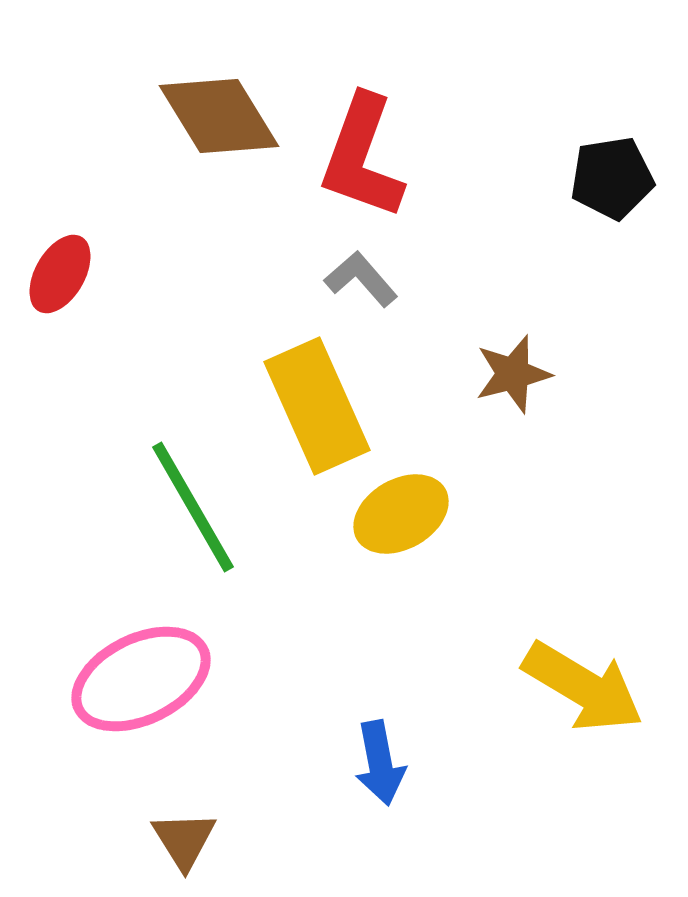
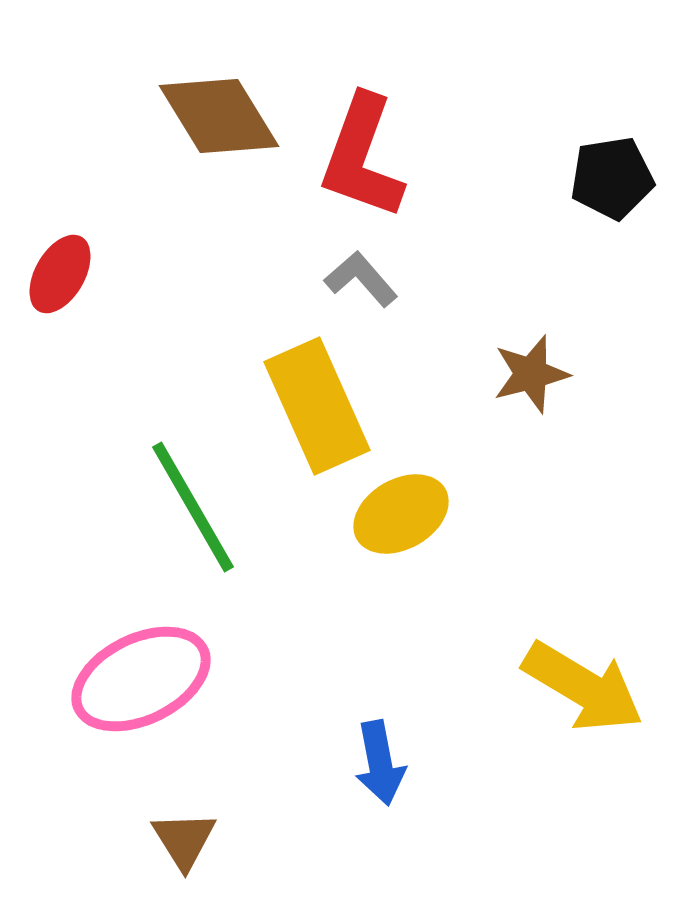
brown star: moved 18 px right
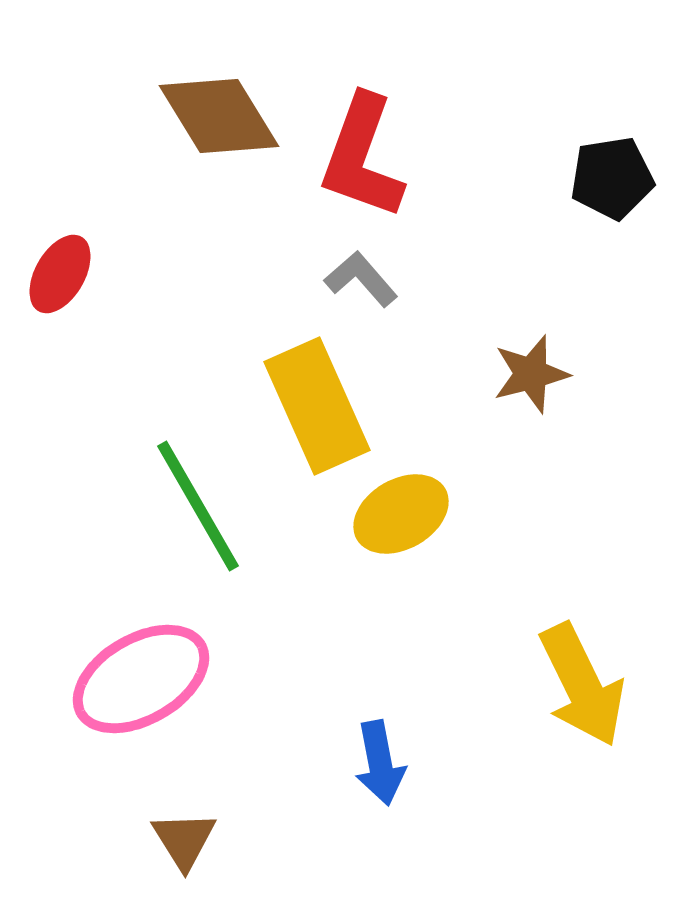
green line: moved 5 px right, 1 px up
pink ellipse: rotated 4 degrees counterclockwise
yellow arrow: moved 1 px left, 2 px up; rotated 33 degrees clockwise
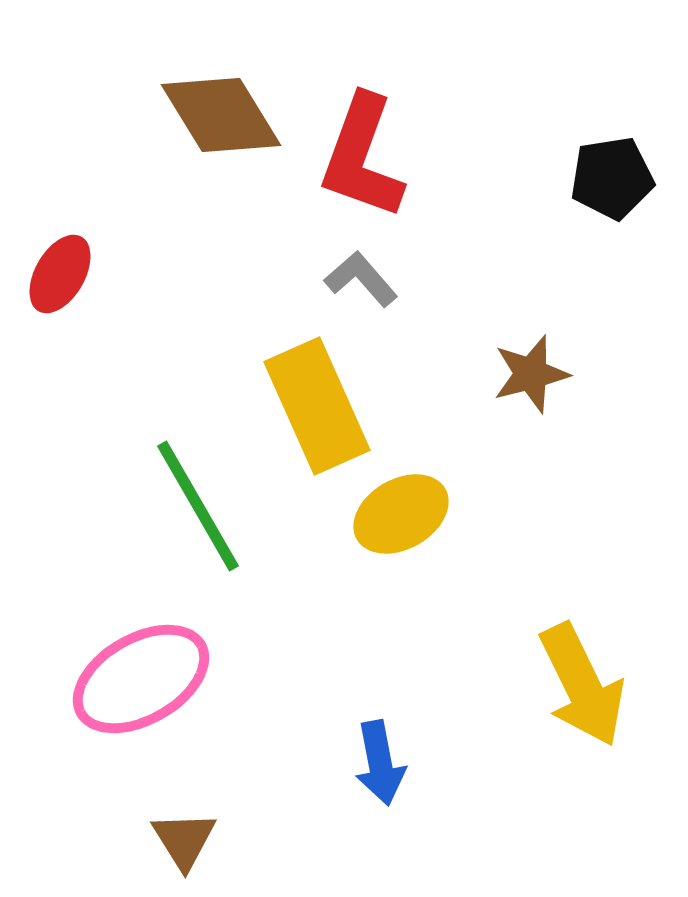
brown diamond: moved 2 px right, 1 px up
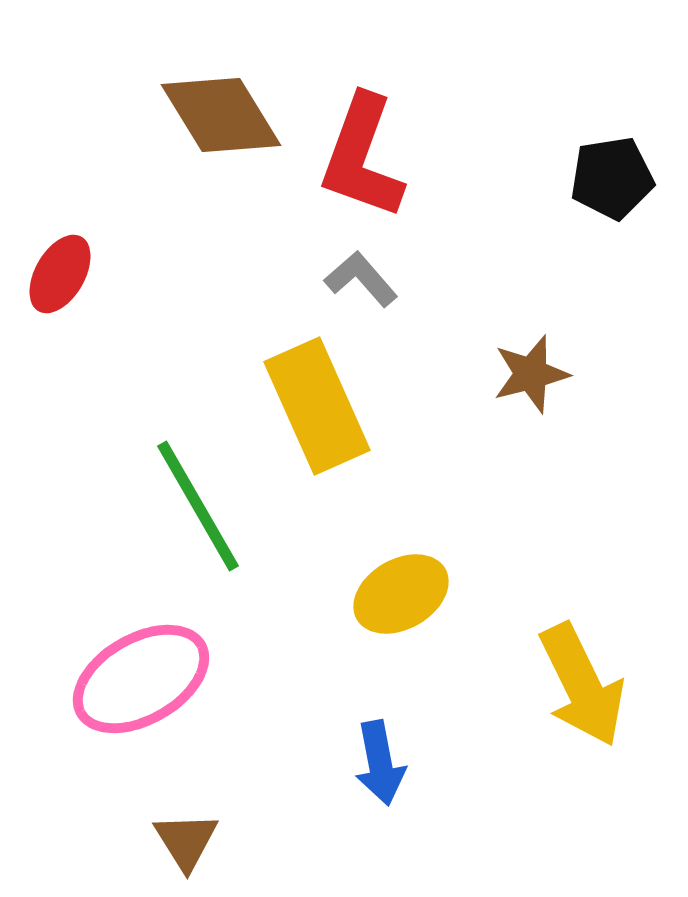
yellow ellipse: moved 80 px down
brown triangle: moved 2 px right, 1 px down
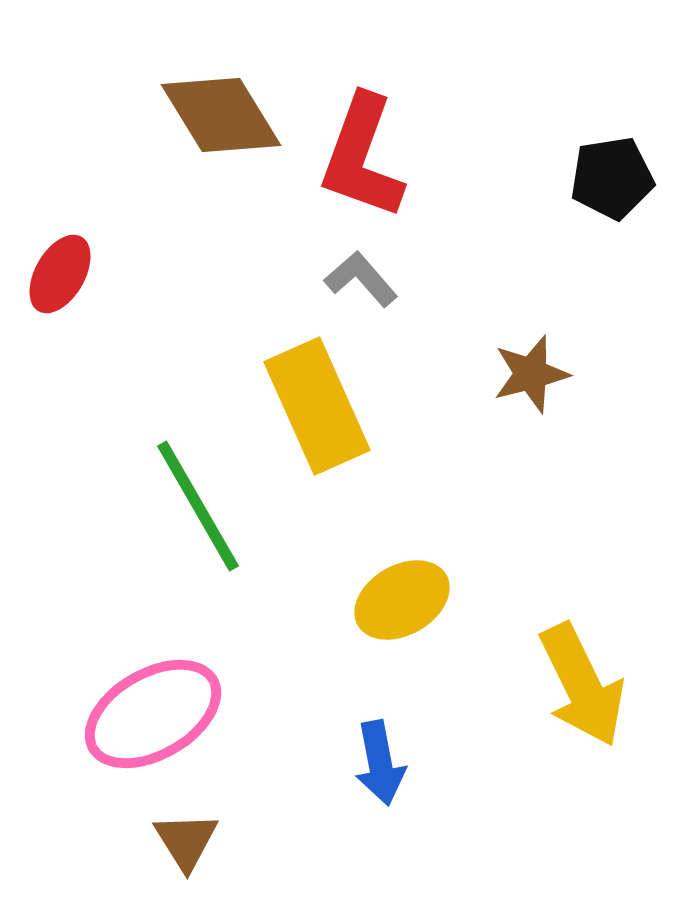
yellow ellipse: moved 1 px right, 6 px down
pink ellipse: moved 12 px right, 35 px down
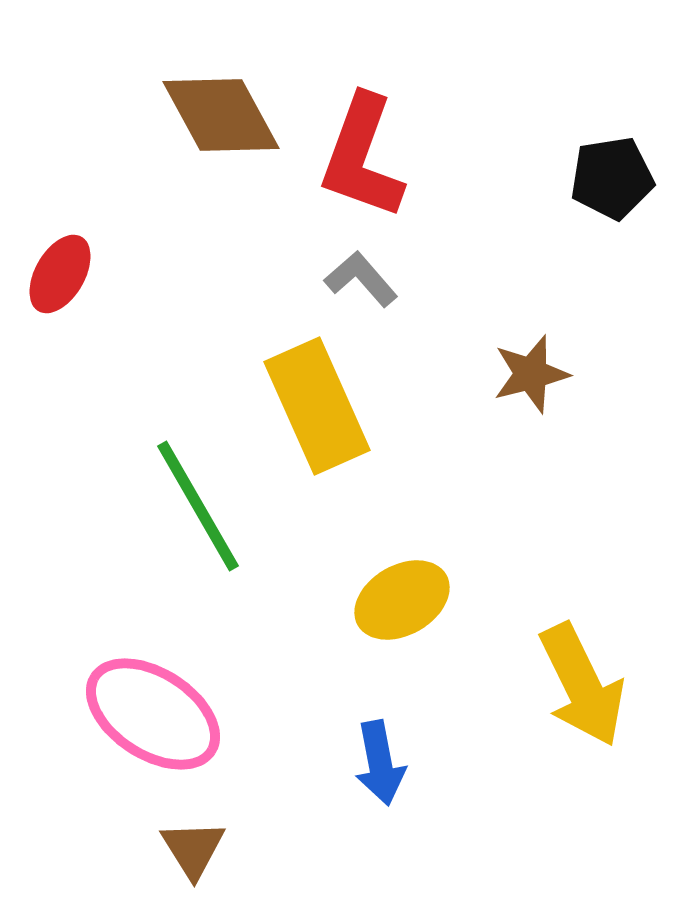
brown diamond: rotated 3 degrees clockwise
pink ellipse: rotated 63 degrees clockwise
brown triangle: moved 7 px right, 8 px down
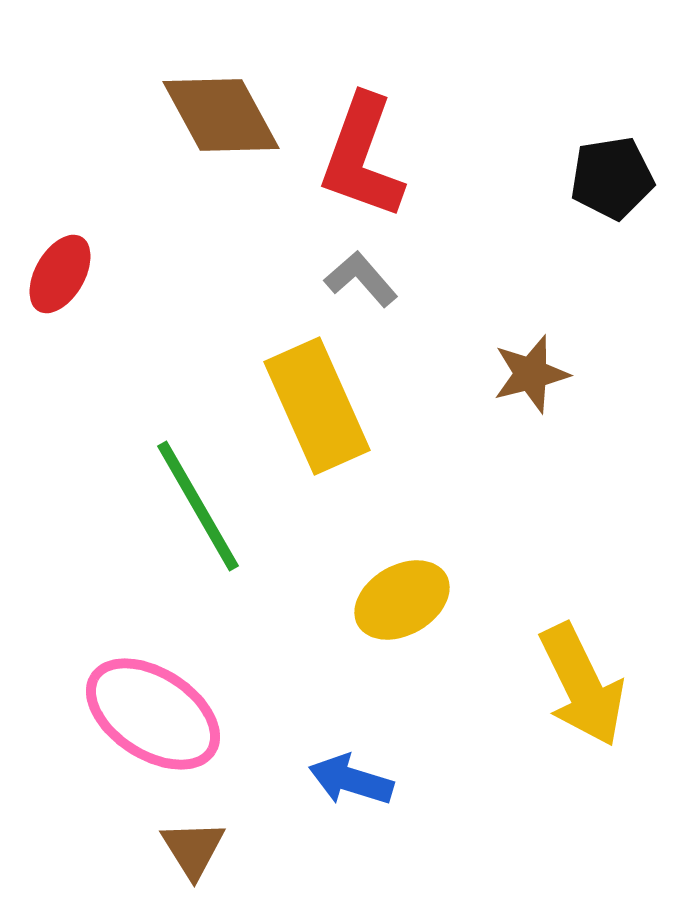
blue arrow: moved 29 px left, 17 px down; rotated 118 degrees clockwise
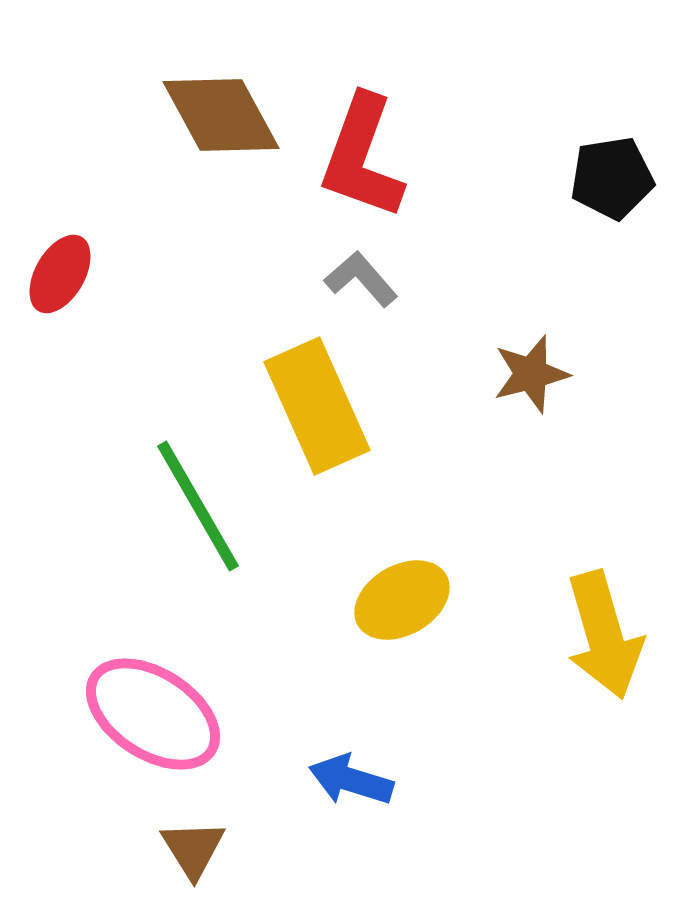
yellow arrow: moved 22 px right, 50 px up; rotated 10 degrees clockwise
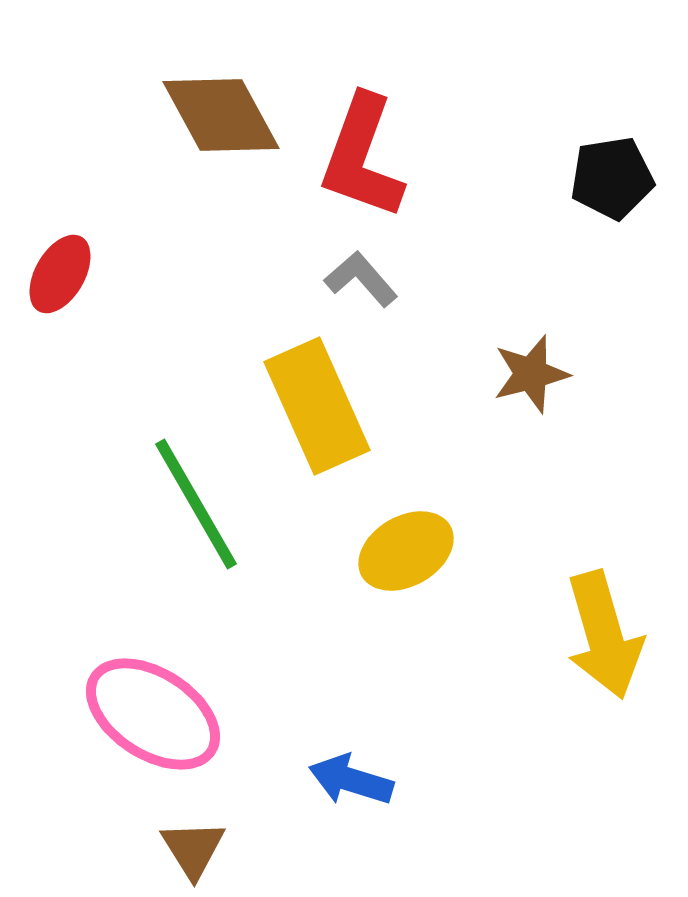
green line: moved 2 px left, 2 px up
yellow ellipse: moved 4 px right, 49 px up
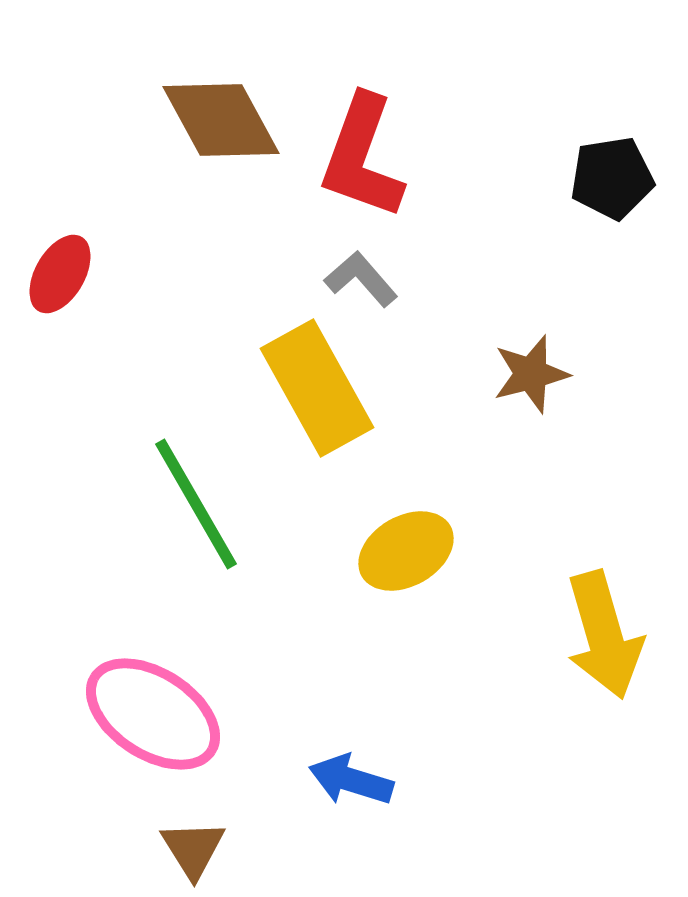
brown diamond: moved 5 px down
yellow rectangle: moved 18 px up; rotated 5 degrees counterclockwise
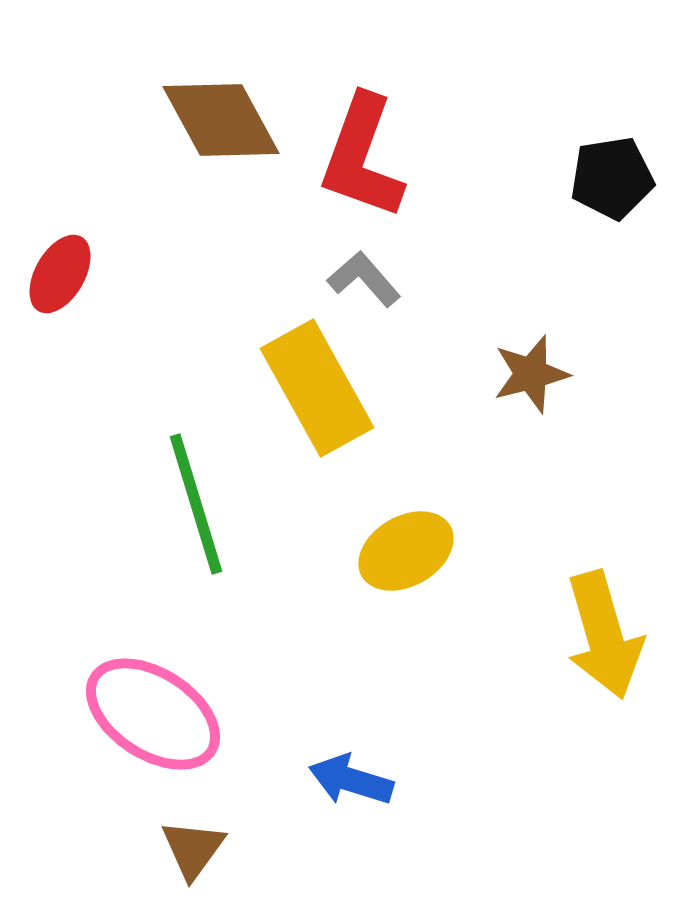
gray L-shape: moved 3 px right
green line: rotated 13 degrees clockwise
brown triangle: rotated 8 degrees clockwise
